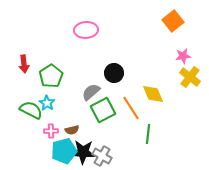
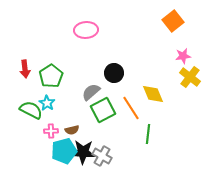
red arrow: moved 1 px right, 5 px down
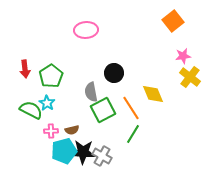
gray semicircle: rotated 60 degrees counterclockwise
green line: moved 15 px left; rotated 24 degrees clockwise
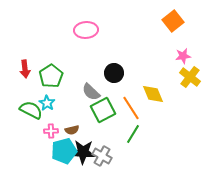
gray semicircle: rotated 36 degrees counterclockwise
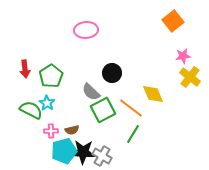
black circle: moved 2 px left
orange line: rotated 20 degrees counterclockwise
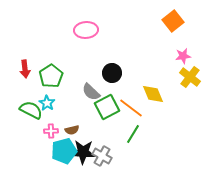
green square: moved 4 px right, 3 px up
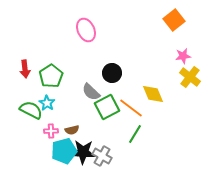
orange square: moved 1 px right, 1 px up
pink ellipse: rotated 70 degrees clockwise
green line: moved 2 px right
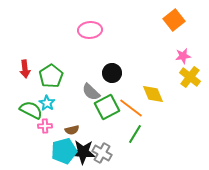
pink ellipse: moved 4 px right; rotated 70 degrees counterclockwise
pink cross: moved 6 px left, 5 px up
gray cross: moved 3 px up
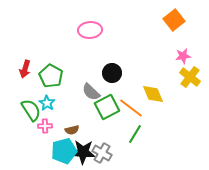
red arrow: rotated 24 degrees clockwise
green pentagon: rotated 10 degrees counterclockwise
green semicircle: rotated 30 degrees clockwise
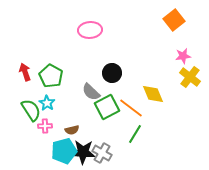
red arrow: moved 3 px down; rotated 144 degrees clockwise
